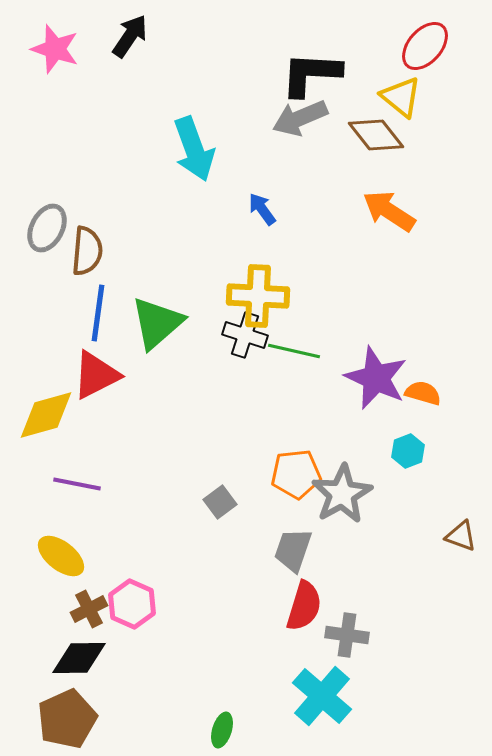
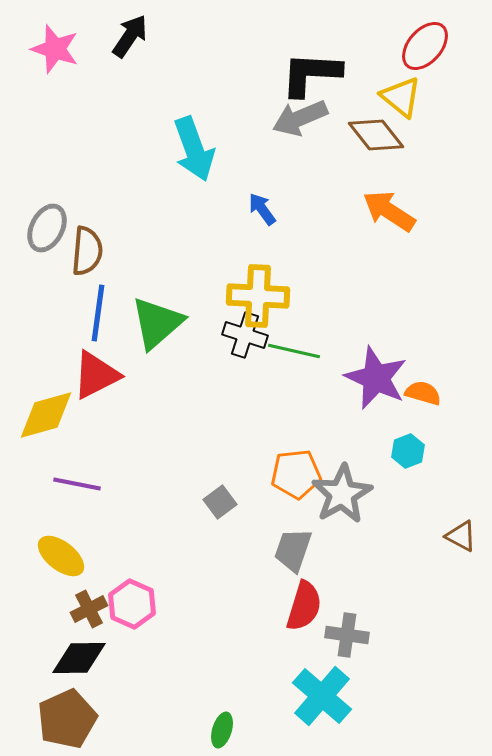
brown triangle: rotated 8 degrees clockwise
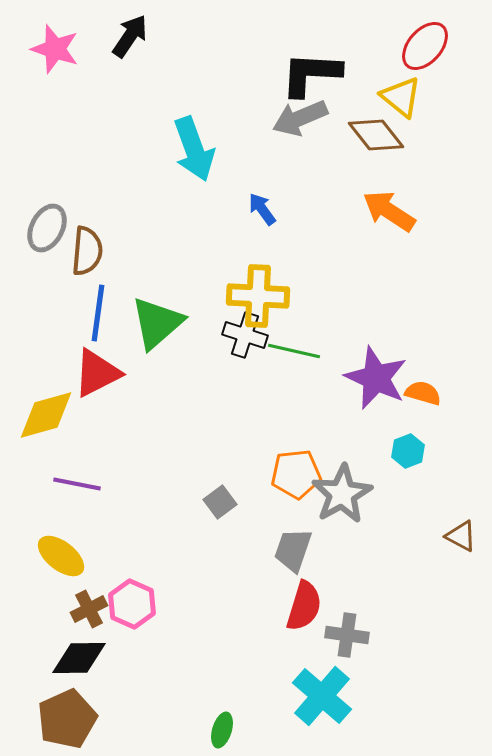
red triangle: moved 1 px right, 2 px up
